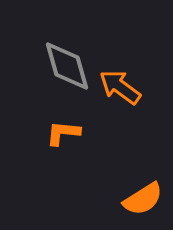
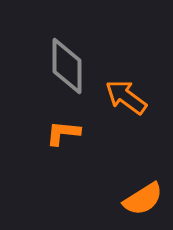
gray diamond: rotated 16 degrees clockwise
orange arrow: moved 6 px right, 10 px down
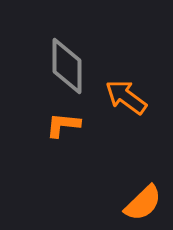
orange L-shape: moved 8 px up
orange semicircle: moved 4 px down; rotated 12 degrees counterclockwise
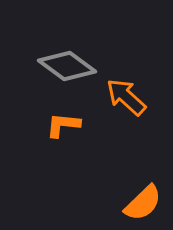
gray diamond: rotated 54 degrees counterclockwise
orange arrow: rotated 6 degrees clockwise
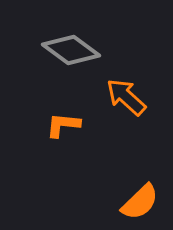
gray diamond: moved 4 px right, 16 px up
orange semicircle: moved 3 px left, 1 px up
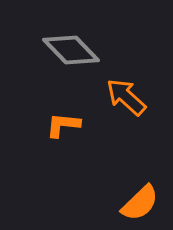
gray diamond: rotated 10 degrees clockwise
orange semicircle: moved 1 px down
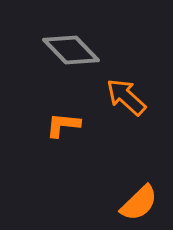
orange semicircle: moved 1 px left
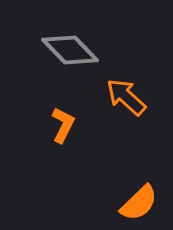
gray diamond: moved 1 px left
orange L-shape: rotated 111 degrees clockwise
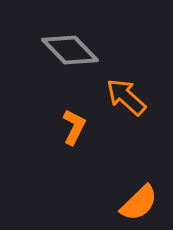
orange L-shape: moved 11 px right, 2 px down
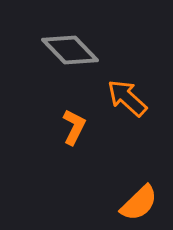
orange arrow: moved 1 px right, 1 px down
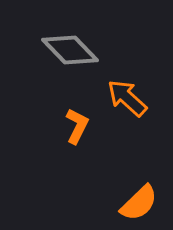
orange L-shape: moved 3 px right, 1 px up
